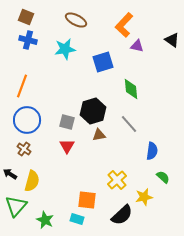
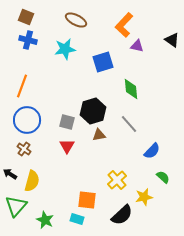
blue semicircle: rotated 36 degrees clockwise
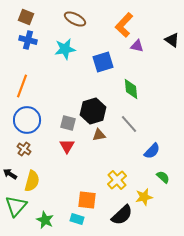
brown ellipse: moved 1 px left, 1 px up
gray square: moved 1 px right, 1 px down
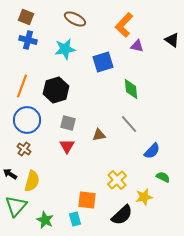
black hexagon: moved 37 px left, 21 px up
green semicircle: rotated 16 degrees counterclockwise
cyan rectangle: moved 2 px left; rotated 56 degrees clockwise
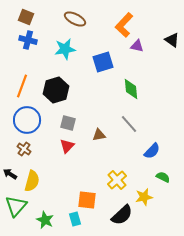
red triangle: rotated 14 degrees clockwise
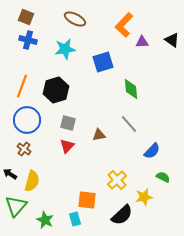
purple triangle: moved 5 px right, 4 px up; rotated 16 degrees counterclockwise
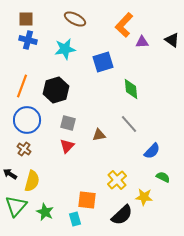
brown square: moved 2 px down; rotated 21 degrees counterclockwise
yellow star: rotated 18 degrees clockwise
green star: moved 8 px up
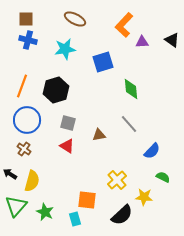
red triangle: rotated 42 degrees counterclockwise
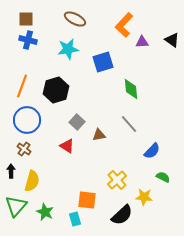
cyan star: moved 3 px right
gray square: moved 9 px right, 1 px up; rotated 28 degrees clockwise
black arrow: moved 1 px right, 3 px up; rotated 56 degrees clockwise
